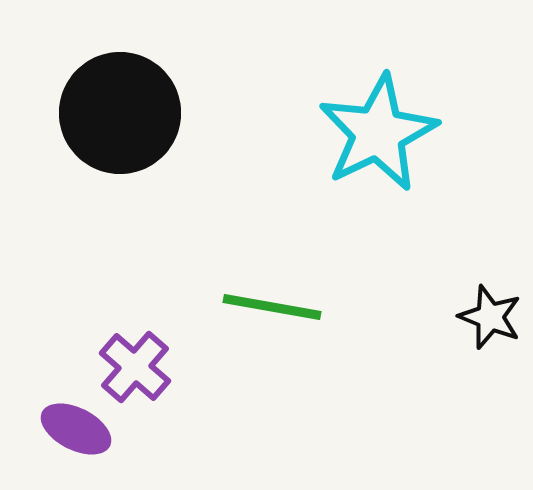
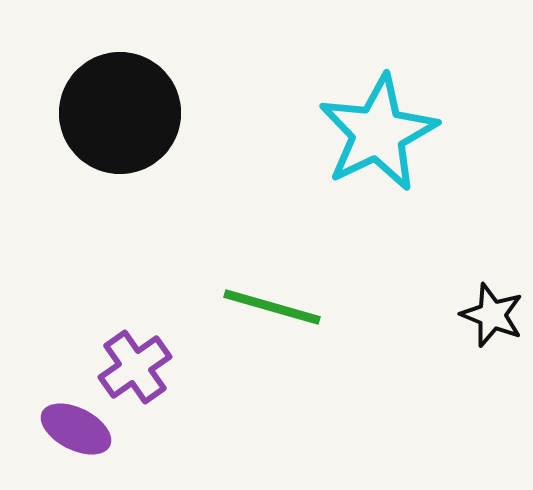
green line: rotated 6 degrees clockwise
black star: moved 2 px right, 2 px up
purple cross: rotated 14 degrees clockwise
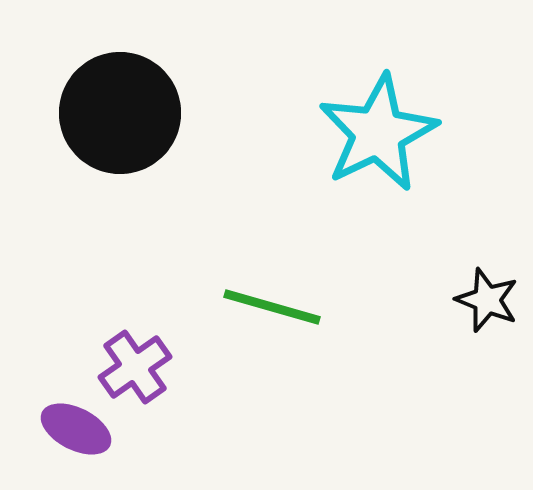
black star: moved 5 px left, 15 px up
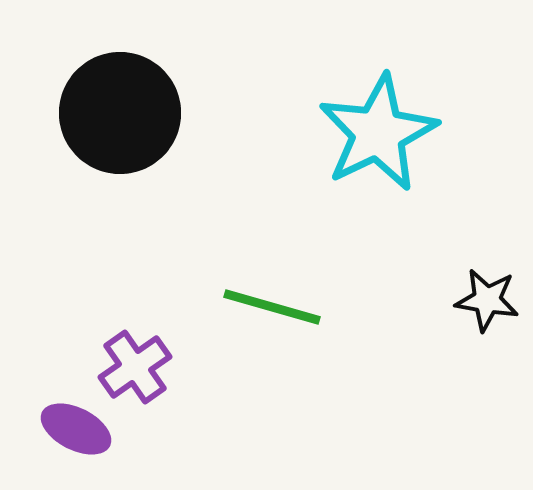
black star: rotated 12 degrees counterclockwise
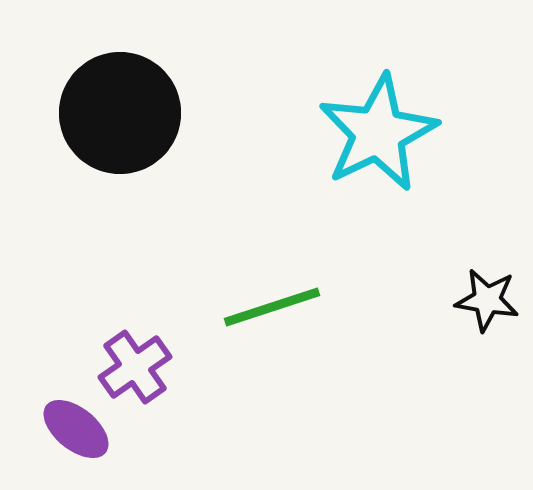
green line: rotated 34 degrees counterclockwise
purple ellipse: rotated 12 degrees clockwise
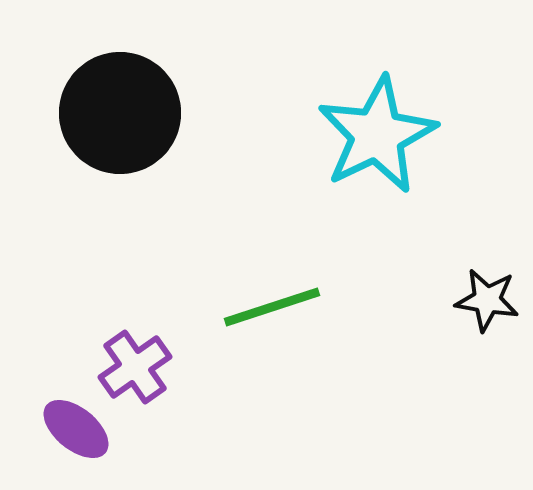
cyan star: moved 1 px left, 2 px down
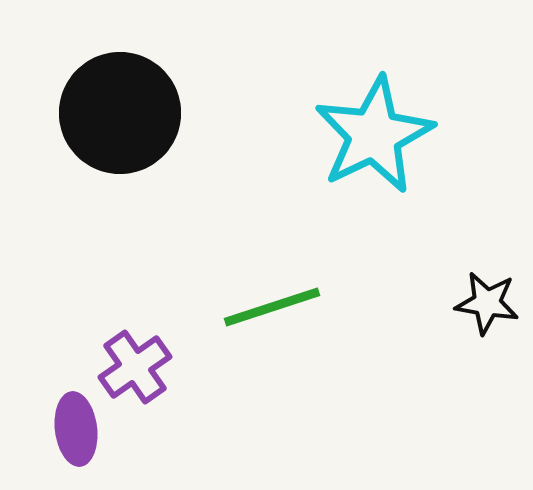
cyan star: moved 3 px left
black star: moved 3 px down
purple ellipse: rotated 44 degrees clockwise
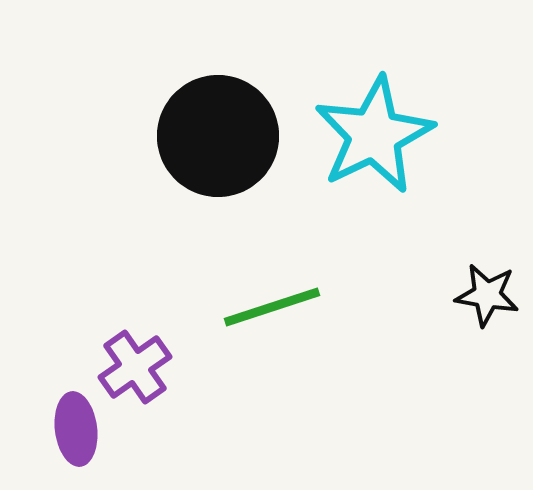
black circle: moved 98 px right, 23 px down
black star: moved 8 px up
